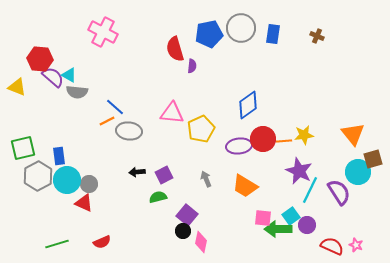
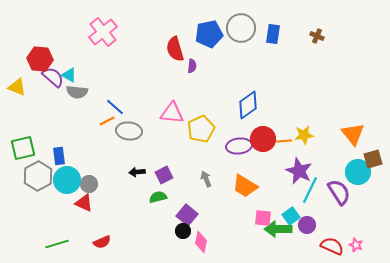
pink cross at (103, 32): rotated 24 degrees clockwise
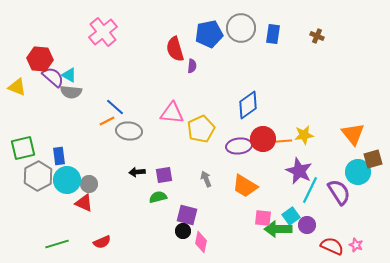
gray semicircle at (77, 92): moved 6 px left
purple square at (164, 175): rotated 18 degrees clockwise
purple square at (187, 215): rotated 25 degrees counterclockwise
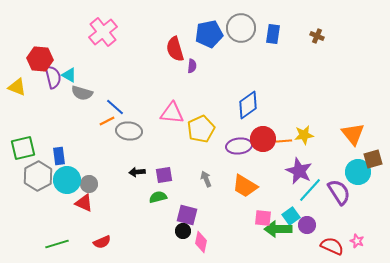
purple semicircle at (53, 77): rotated 35 degrees clockwise
gray semicircle at (71, 92): moved 11 px right, 1 px down; rotated 10 degrees clockwise
cyan line at (310, 190): rotated 16 degrees clockwise
pink star at (356, 245): moved 1 px right, 4 px up
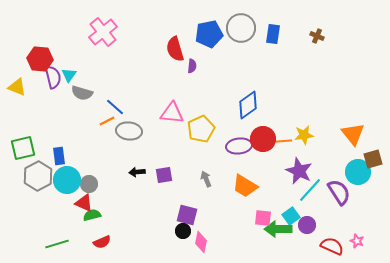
cyan triangle at (69, 75): rotated 35 degrees clockwise
green semicircle at (158, 197): moved 66 px left, 18 px down
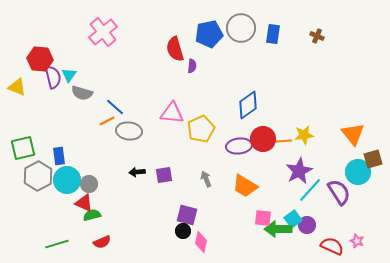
purple star at (299, 171): rotated 20 degrees clockwise
cyan square at (291, 216): moved 2 px right, 3 px down
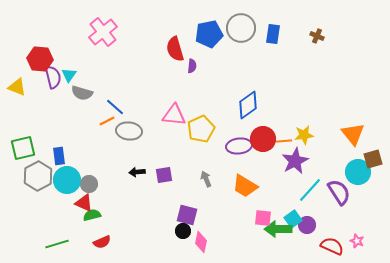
pink triangle at (172, 113): moved 2 px right, 2 px down
purple star at (299, 171): moved 4 px left, 10 px up
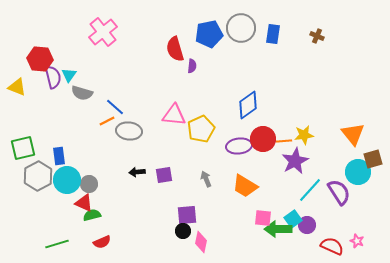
purple square at (187, 215): rotated 20 degrees counterclockwise
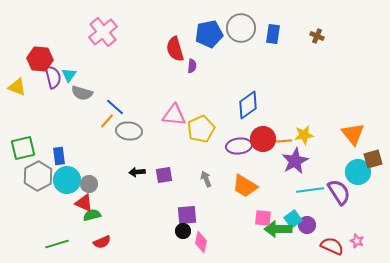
orange line at (107, 121): rotated 21 degrees counterclockwise
cyan line at (310, 190): rotated 40 degrees clockwise
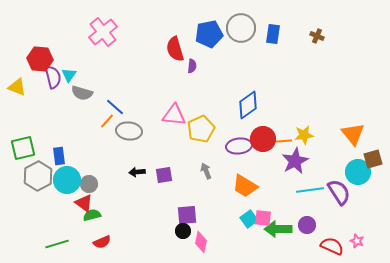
gray arrow at (206, 179): moved 8 px up
red triangle at (84, 203): rotated 12 degrees clockwise
cyan square at (293, 219): moved 44 px left
